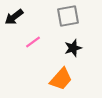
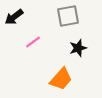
black star: moved 5 px right
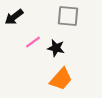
gray square: rotated 15 degrees clockwise
black star: moved 22 px left; rotated 30 degrees clockwise
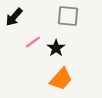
black arrow: rotated 12 degrees counterclockwise
black star: rotated 24 degrees clockwise
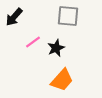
black star: rotated 12 degrees clockwise
orange trapezoid: moved 1 px right, 1 px down
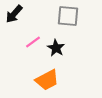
black arrow: moved 3 px up
black star: rotated 18 degrees counterclockwise
orange trapezoid: moved 15 px left; rotated 20 degrees clockwise
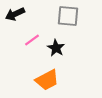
black arrow: moved 1 px right; rotated 24 degrees clockwise
pink line: moved 1 px left, 2 px up
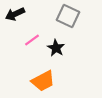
gray square: rotated 20 degrees clockwise
orange trapezoid: moved 4 px left, 1 px down
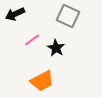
orange trapezoid: moved 1 px left
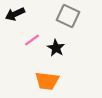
orange trapezoid: moved 5 px right; rotated 35 degrees clockwise
